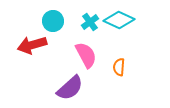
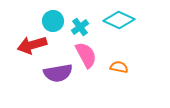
cyan cross: moved 10 px left, 5 px down
orange semicircle: rotated 96 degrees clockwise
purple semicircle: moved 12 px left, 15 px up; rotated 32 degrees clockwise
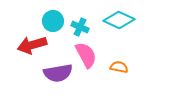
cyan cross: rotated 30 degrees counterclockwise
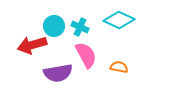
cyan circle: moved 1 px right, 5 px down
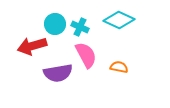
cyan circle: moved 1 px right, 2 px up
red arrow: moved 1 px down
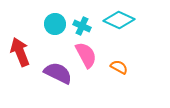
cyan cross: moved 2 px right, 1 px up
red arrow: moved 12 px left, 6 px down; rotated 84 degrees clockwise
orange semicircle: rotated 18 degrees clockwise
purple semicircle: rotated 144 degrees counterclockwise
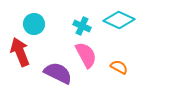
cyan circle: moved 21 px left
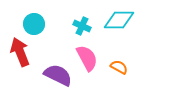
cyan diamond: rotated 24 degrees counterclockwise
pink semicircle: moved 1 px right, 3 px down
purple semicircle: moved 2 px down
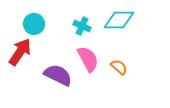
red arrow: rotated 56 degrees clockwise
pink semicircle: moved 1 px right, 1 px down
orange semicircle: rotated 12 degrees clockwise
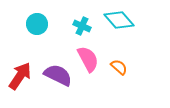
cyan diamond: rotated 48 degrees clockwise
cyan circle: moved 3 px right
red arrow: moved 24 px down
